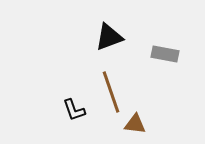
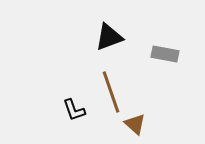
brown triangle: rotated 35 degrees clockwise
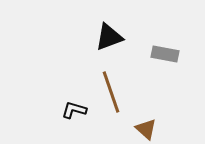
black L-shape: rotated 125 degrees clockwise
brown triangle: moved 11 px right, 5 px down
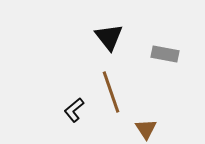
black triangle: rotated 48 degrees counterclockwise
black L-shape: rotated 55 degrees counterclockwise
brown triangle: rotated 15 degrees clockwise
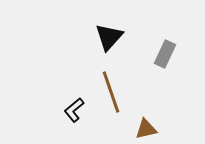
black triangle: rotated 20 degrees clockwise
gray rectangle: rotated 76 degrees counterclockwise
brown triangle: rotated 50 degrees clockwise
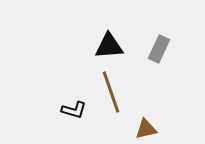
black triangle: moved 9 px down; rotated 44 degrees clockwise
gray rectangle: moved 6 px left, 5 px up
black L-shape: rotated 125 degrees counterclockwise
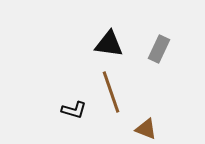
black triangle: moved 2 px up; rotated 12 degrees clockwise
brown triangle: rotated 35 degrees clockwise
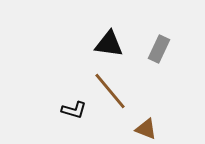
brown line: moved 1 px left, 1 px up; rotated 21 degrees counterclockwise
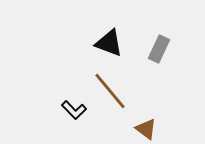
black triangle: moved 1 px up; rotated 12 degrees clockwise
black L-shape: rotated 30 degrees clockwise
brown triangle: rotated 15 degrees clockwise
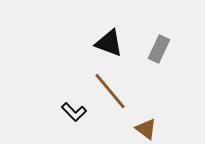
black L-shape: moved 2 px down
